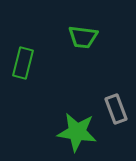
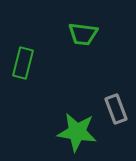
green trapezoid: moved 3 px up
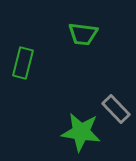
gray rectangle: rotated 24 degrees counterclockwise
green star: moved 4 px right
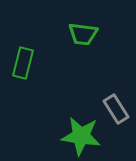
gray rectangle: rotated 12 degrees clockwise
green star: moved 4 px down
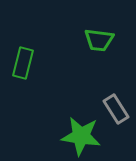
green trapezoid: moved 16 px right, 6 px down
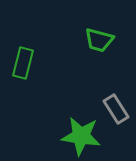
green trapezoid: rotated 8 degrees clockwise
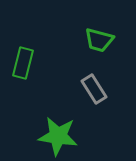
gray rectangle: moved 22 px left, 20 px up
green star: moved 23 px left
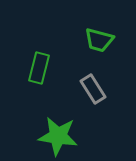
green rectangle: moved 16 px right, 5 px down
gray rectangle: moved 1 px left
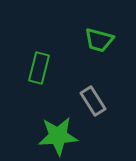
gray rectangle: moved 12 px down
green star: rotated 12 degrees counterclockwise
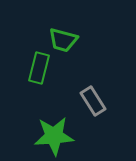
green trapezoid: moved 36 px left
green star: moved 4 px left
